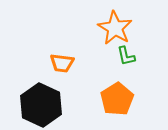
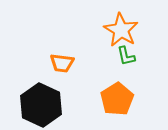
orange star: moved 6 px right, 2 px down
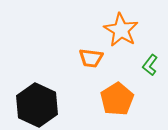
green L-shape: moved 24 px right, 9 px down; rotated 50 degrees clockwise
orange trapezoid: moved 29 px right, 5 px up
black hexagon: moved 4 px left
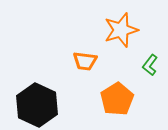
orange star: rotated 24 degrees clockwise
orange trapezoid: moved 6 px left, 3 px down
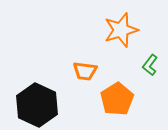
orange trapezoid: moved 10 px down
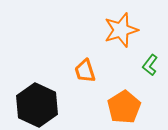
orange trapezoid: rotated 65 degrees clockwise
orange pentagon: moved 7 px right, 8 px down
